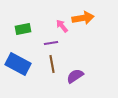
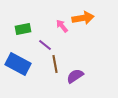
purple line: moved 6 px left, 2 px down; rotated 48 degrees clockwise
brown line: moved 3 px right
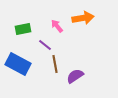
pink arrow: moved 5 px left
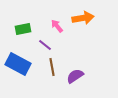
brown line: moved 3 px left, 3 px down
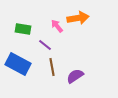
orange arrow: moved 5 px left
green rectangle: rotated 21 degrees clockwise
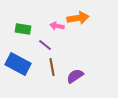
pink arrow: rotated 40 degrees counterclockwise
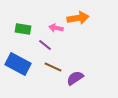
pink arrow: moved 1 px left, 2 px down
brown line: moved 1 px right; rotated 54 degrees counterclockwise
purple semicircle: moved 2 px down
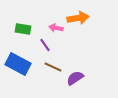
purple line: rotated 16 degrees clockwise
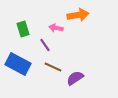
orange arrow: moved 3 px up
green rectangle: rotated 63 degrees clockwise
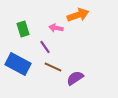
orange arrow: rotated 10 degrees counterclockwise
purple line: moved 2 px down
